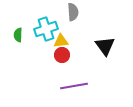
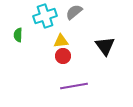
gray semicircle: moved 1 px right; rotated 126 degrees counterclockwise
cyan cross: moved 1 px left, 13 px up
red circle: moved 1 px right, 1 px down
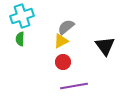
gray semicircle: moved 8 px left, 15 px down
cyan cross: moved 23 px left
green semicircle: moved 2 px right, 4 px down
yellow triangle: rotated 21 degrees counterclockwise
red circle: moved 6 px down
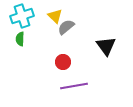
yellow triangle: moved 6 px left, 25 px up; rotated 49 degrees counterclockwise
black triangle: moved 1 px right
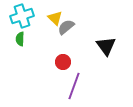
yellow triangle: moved 2 px down
purple line: rotated 60 degrees counterclockwise
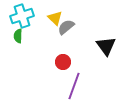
green semicircle: moved 2 px left, 3 px up
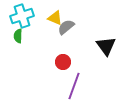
yellow triangle: rotated 21 degrees counterclockwise
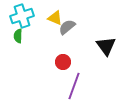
gray semicircle: moved 1 px right
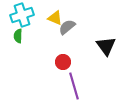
cyan cross: moved 1 px up
purple line: rotated 36 degrees counterclockwise
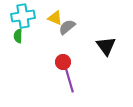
cyan cross: moved 1 px right, 1 px down; rotated 10 degrees clockwise
purple line: moved 5 px left, 7 px up
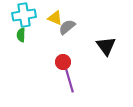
cyan cross: moved 1 px right, 1 px up
green semicircle: moved 3 px right, 1 px up
